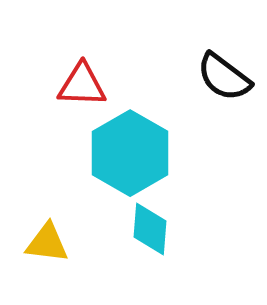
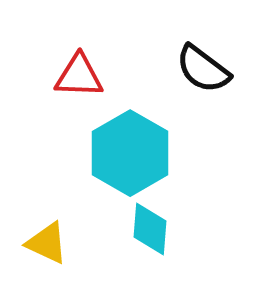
black semicircle: moved 21 px left, 8 px up
red triangle: moved 3 px left, 9 px up
yellow triangle: rotated 18 degrees clockwise
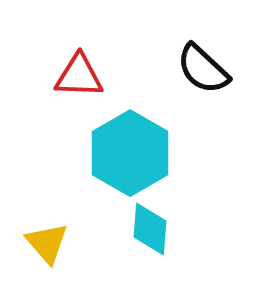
black semicircle: rotated 6 degrees clockwise
yellow triangle: rotated 24 degrees clockwise
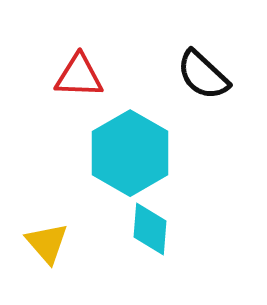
black semicircle: moved 6 px down
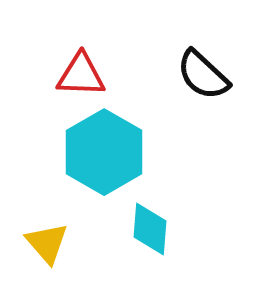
red triangle: moved 2 px right, 1 px up
cyan hexagon: moved 26 px left, 1 px up
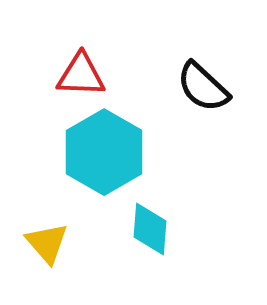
black semicircle: moved 12 px down
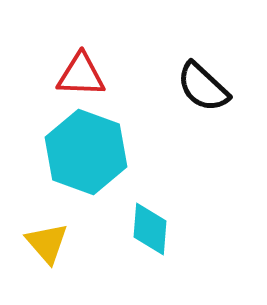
cyan hexagon: moved 18 px left; rotated 10 degrees counterclockwise
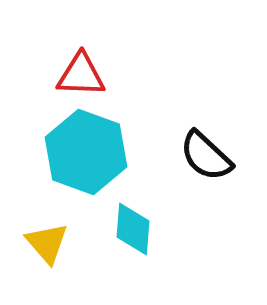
black semicircle: moved 3 px right, 69 px down
cyan diamond: moved 17 px left
